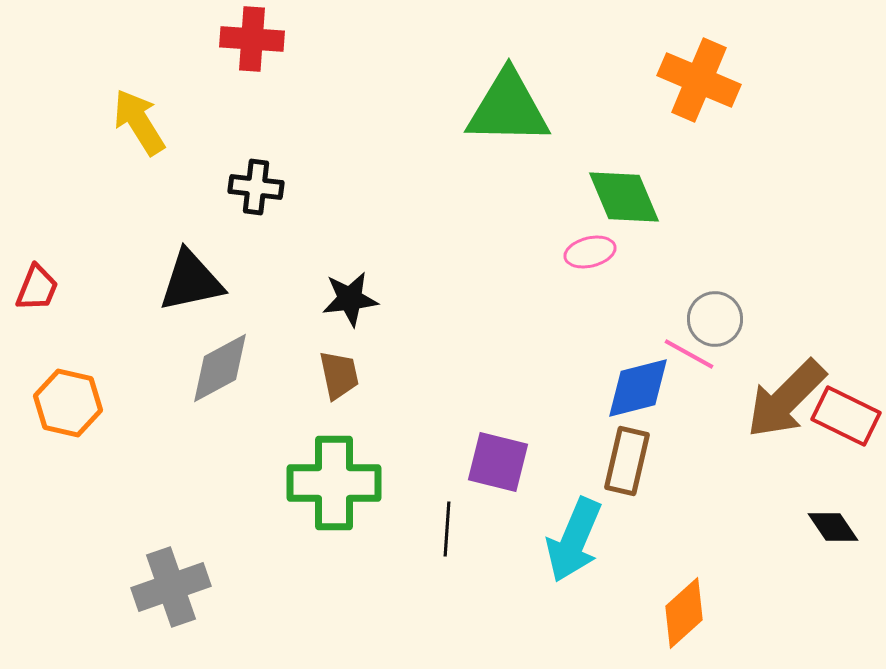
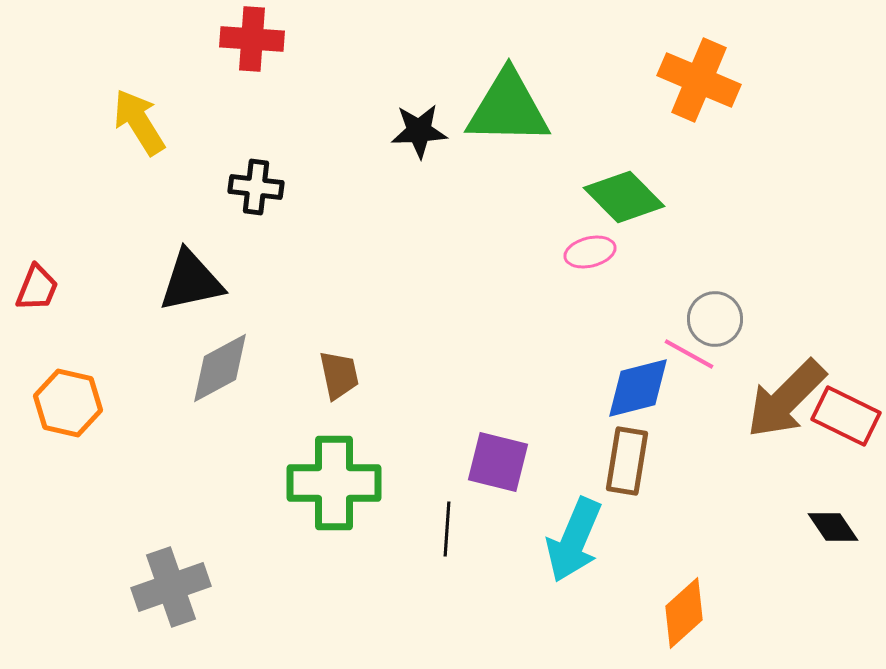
green diamond: rotated 22 degrees counterclockwise
black star: moved 69 px right, 168 px up; rotated 4 degrees clockwise
brown rectangle: rotated 4 degrees counterclockwise
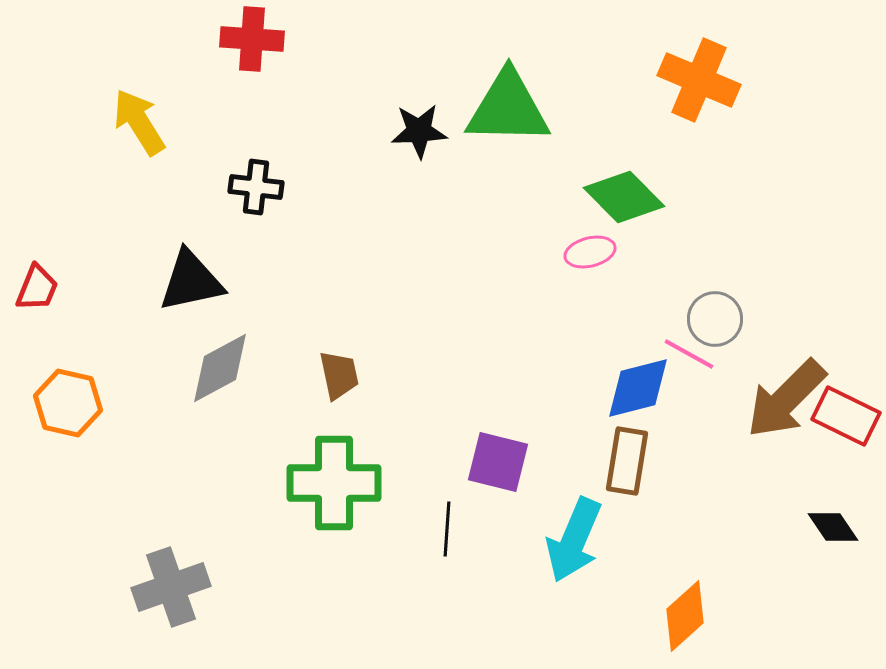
orange diamond: moved 1 px right, 3 px down
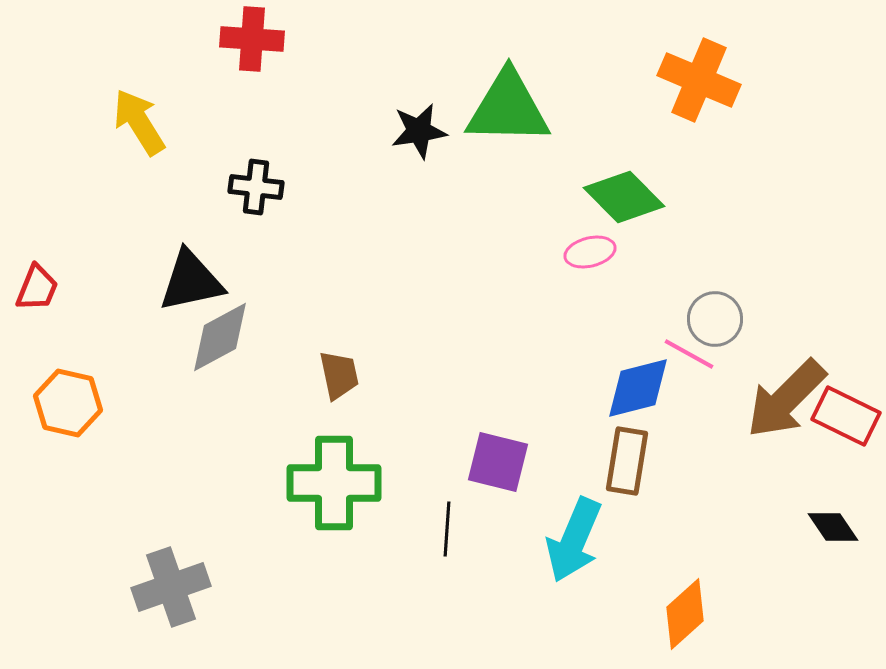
black star: rotated 6 degrees counterclockwise
gray diamond: moved 31 px up
orange diamond: moved 2 px up
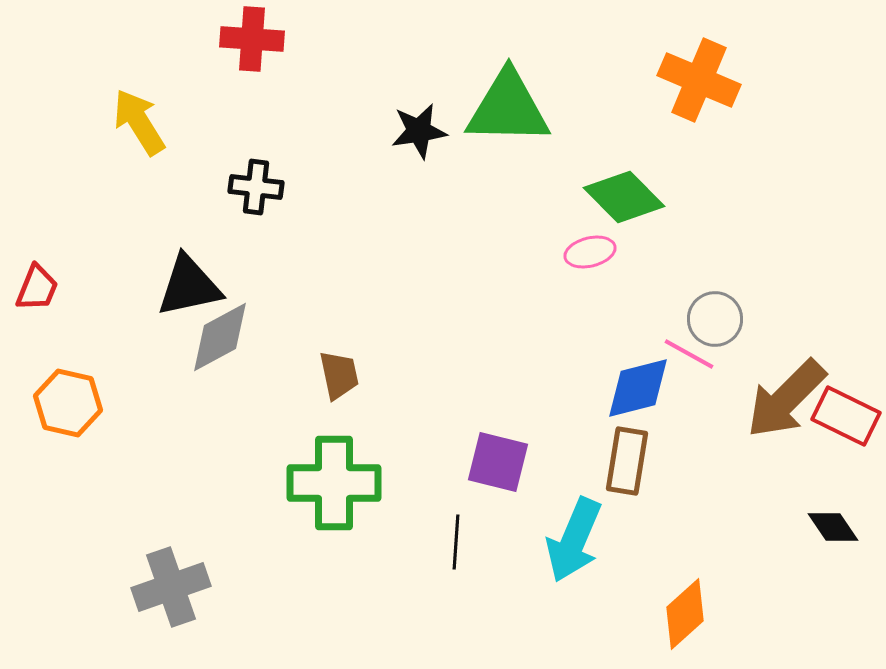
black triangle: moved 2 px left, 5 px down
black line: moved 9 px right, 13 px down
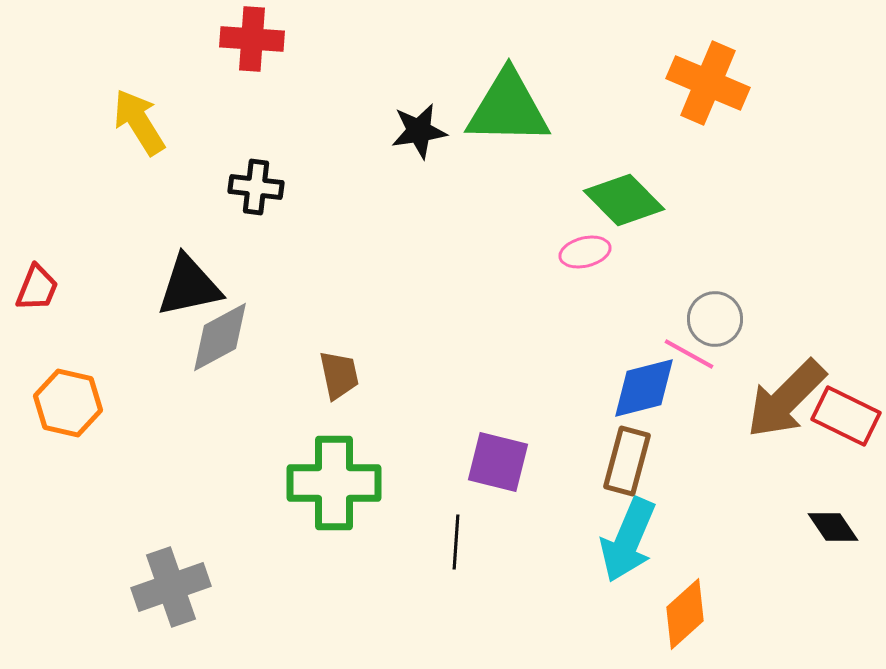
orange cross: moved 9 px right, 3 px down
green diamond: moved 3 px down
pink ellipse: moved 5 px left
blue diamond: moved 6 px right
brown rectangle: rotated 6 degrees clockwise
cyan arrow: moved 54 px right
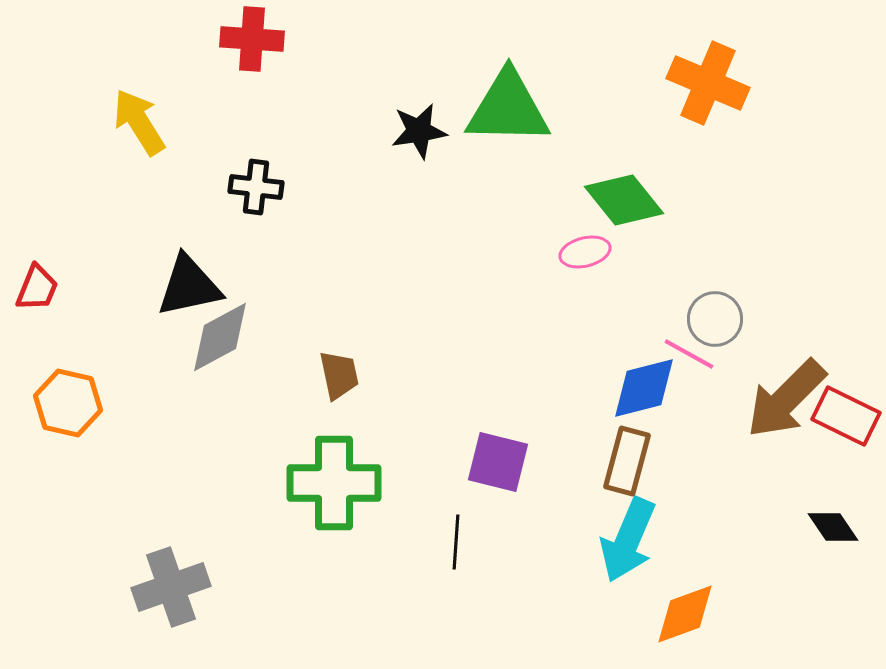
green diamond: rotated 6 degrees clockwise
orange diamond: rotated 22 degrees clockwise
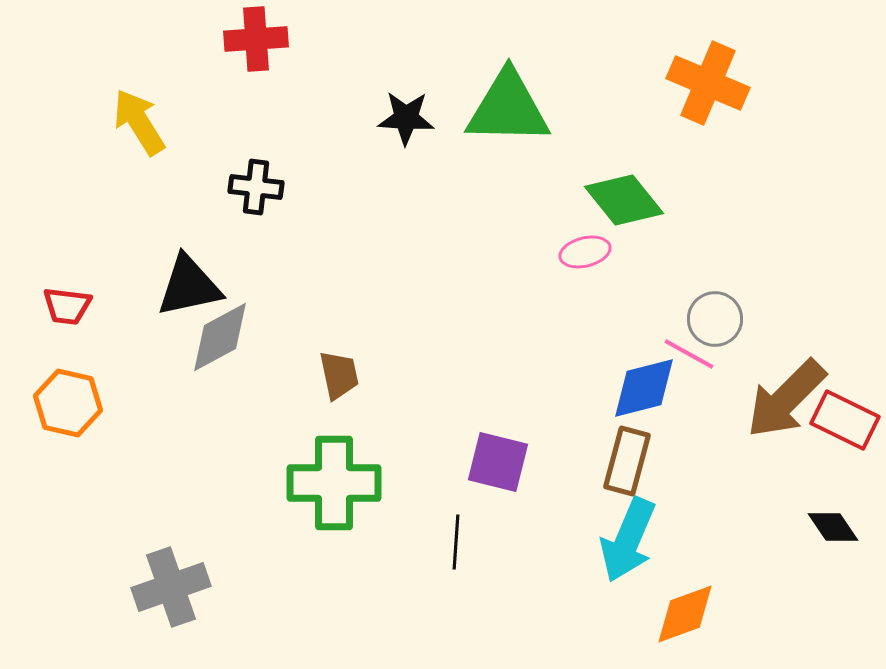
red cross: moved 4 px right; rotated 8 degrees counterclockwise
black star: moved 13 px left, 13 px up; rotated 12 degrees clockwise
red trapezoid: moved 30 px right, 18 px down; rotated 75 degrees clockwise
red rectangle: moved 1 px left, 4 px down
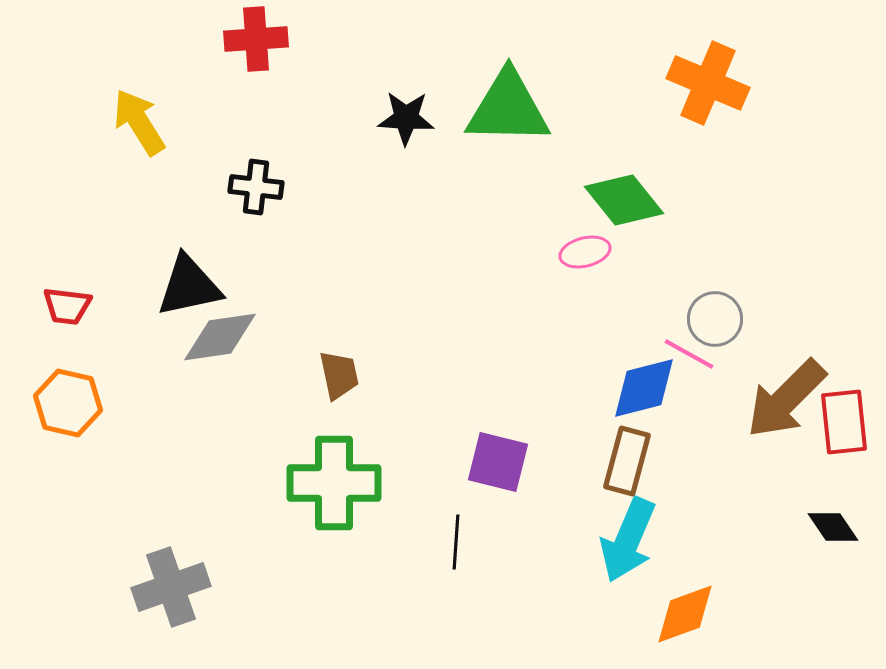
gray diamond: rotated 20 degrees clockwise
red rectangle: moved 1 px left, 2 px down; rotated 58 degrees clockwise
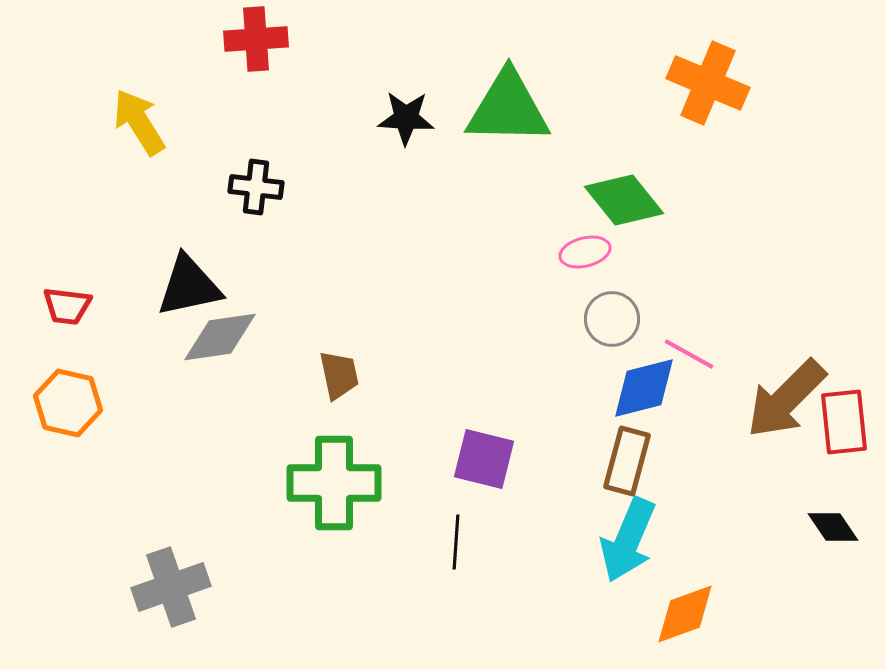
gray circle: moved 103 px left
purple square: moved 14 px left, 3 px up
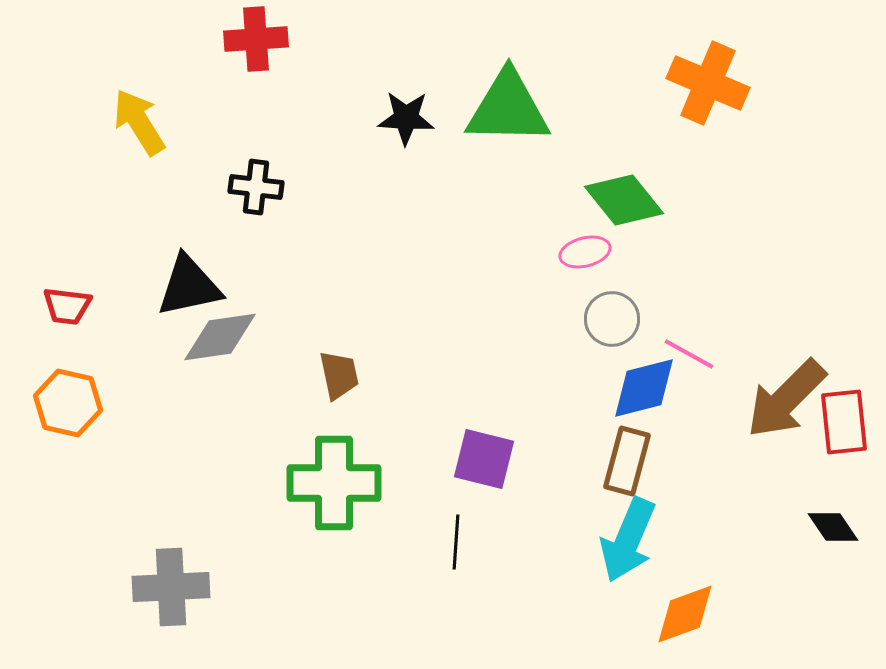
gray cross: rotated 16 degrees clockwise
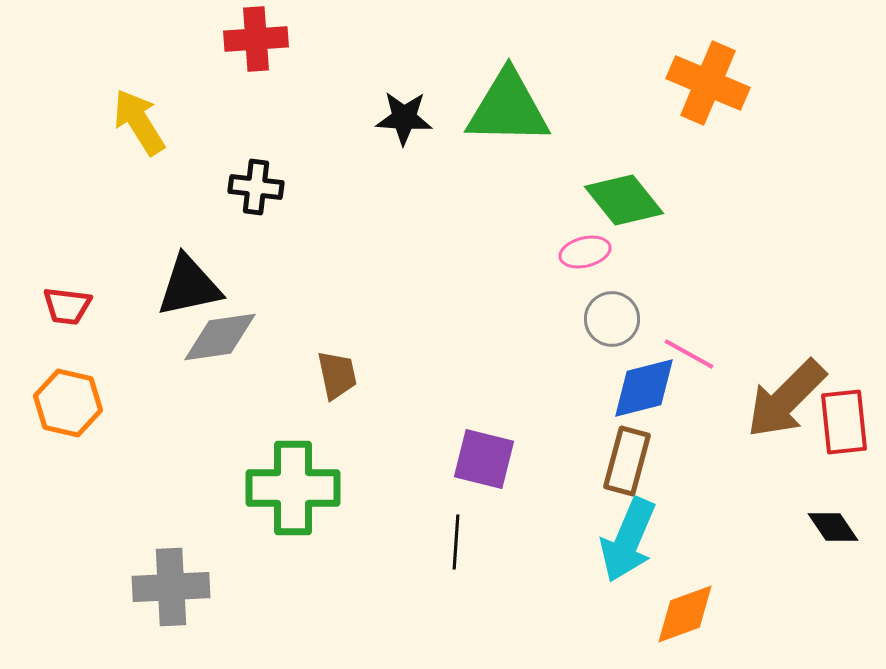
black star: moved 2 px left
brown trapezoid: moved 2 px left
green cross: moved 41 px left, 5 px down
